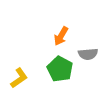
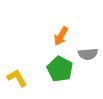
yellow L-shape: moved 2 px left; rotated 85 degrees counterclockwise
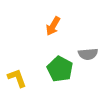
orange arrow: moved 8 px left, 10 px up
yellow L-shape: rotated 10 degrees clockwise
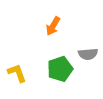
green pentagon: rotated 25 degrees clockwise
yellow L-shape: moved 5 px up
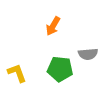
green pentagon: rotated 25 degrees clockwise
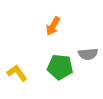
green pentagon: moved 2 px up
yellow L-shape: rotated 15 degrees counterclockwise
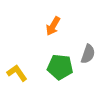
gray semicircle: rotated 66 degrees counterclockwise
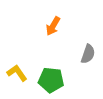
green pentagon: moved 9 px left, 13 px down
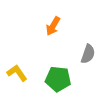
green pentagon: moved 7 px right, 1 px up
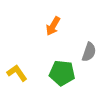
gray semicircle: moved 1 px right, 2 px up
green pentagon: moved 4 px right, 6 px up
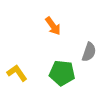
orange arrow: rotated 66 degrees counterclockwise
